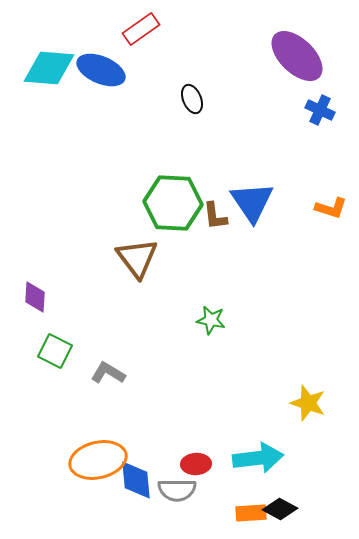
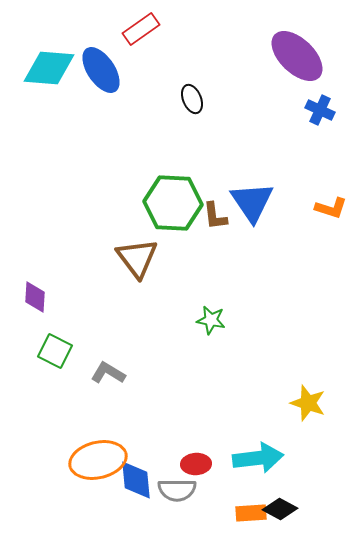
blue ellipse: rotated 33 degrees clockwise
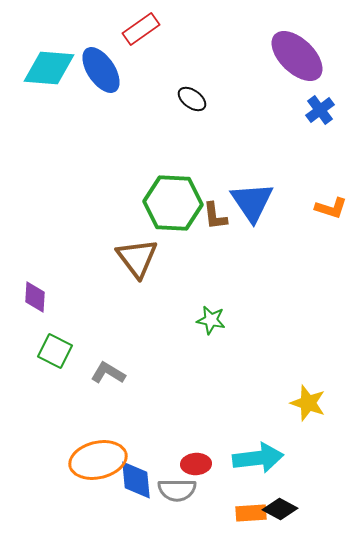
black ellipse: rotated 32 degrees counterclockwise
blue cross: rotated 28 degrees clockwise
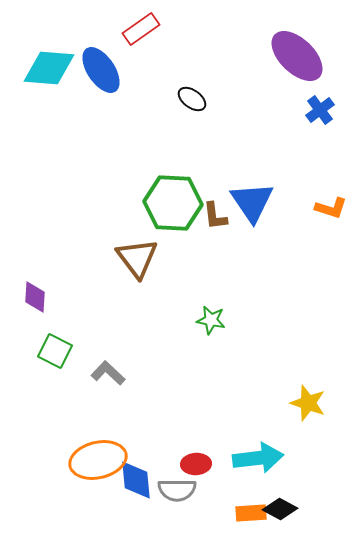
gray L-shape: rotated 12 degrees clockwise
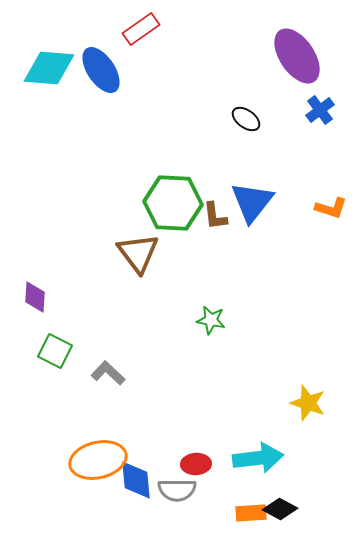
purple ellipse: rotated 12 degrees clockwise
black ellipse: moved 54 px right, 20 px down
blue triangle: rotated 12 degrees clockwise
brown triangle: moved 1 px right, 5 px up
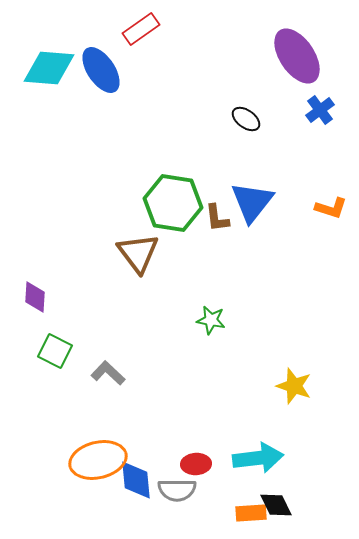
green hexagon: rotated 6 degrees clockwise
brown L-shape: moved 2 px right, 2 px down
yellow star: moved 14 px left, 17 px up
black diamond: moved 4 px left, 4 px up; rotated 36 degrees clockwise
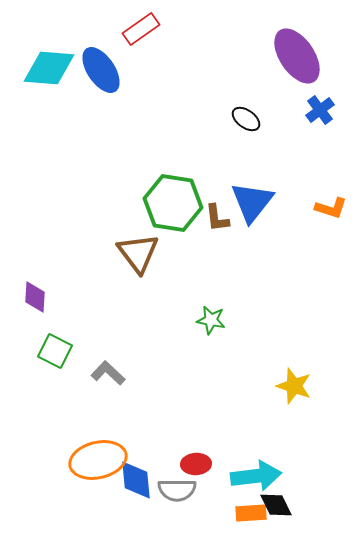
cyan arrow: moved 2 px left, 18 px down
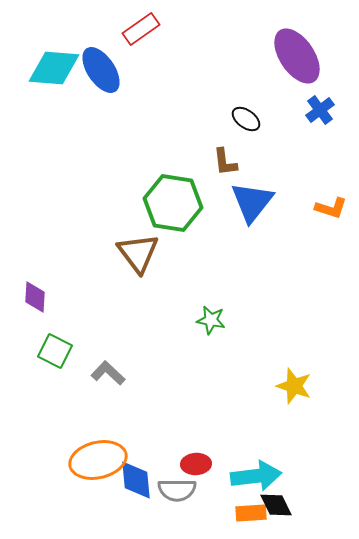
cyan diamond: moved 5 px right
brown L-shape: moved 8 px right, 56 px up
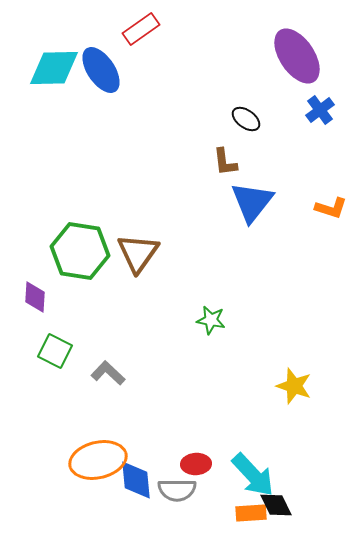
cyan diamond: rotated 6 degrees counterclockwise
green hexagon: moved 93 px left, 48 px down
brown triangle: rotated 12 degrees clockwise
cyan arrow: moved 3 px left, 1 px up; rotated 54 degrees clockwise
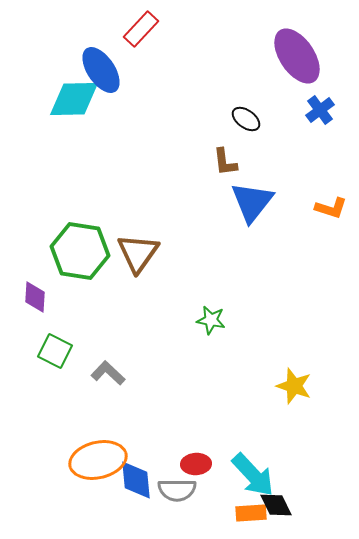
red rectangle: rotated 12 degrees counterclockwise
cyan diamond: moved 20 px right, 31 px down
